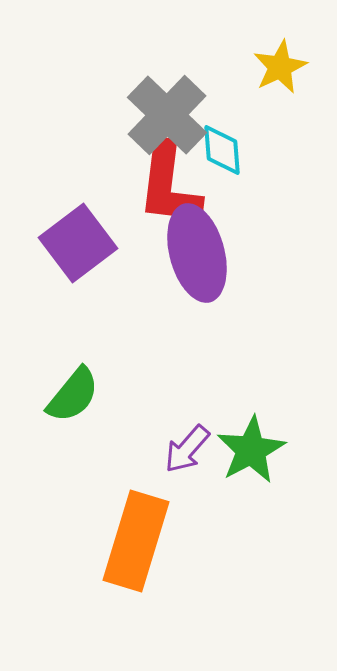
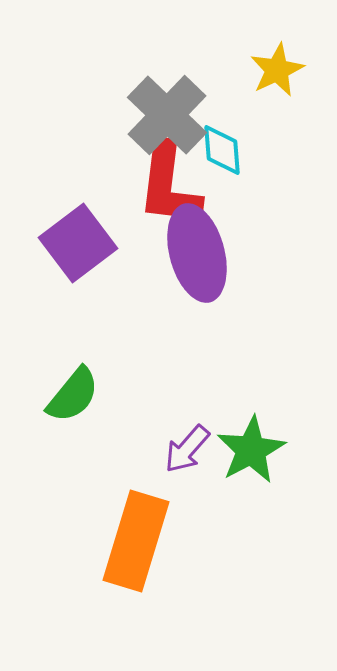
yellow star: moved 3 px left, 3 px down
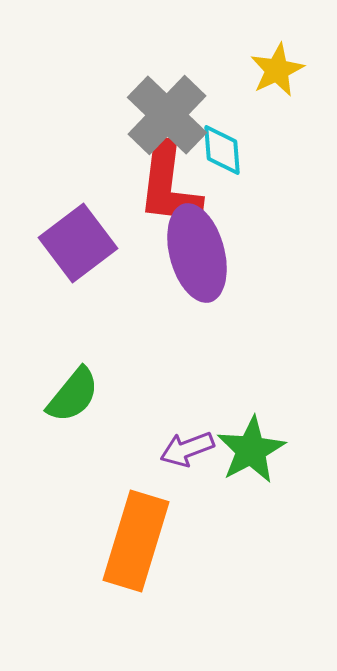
purple arrow: rotated 28 degrees clockwise
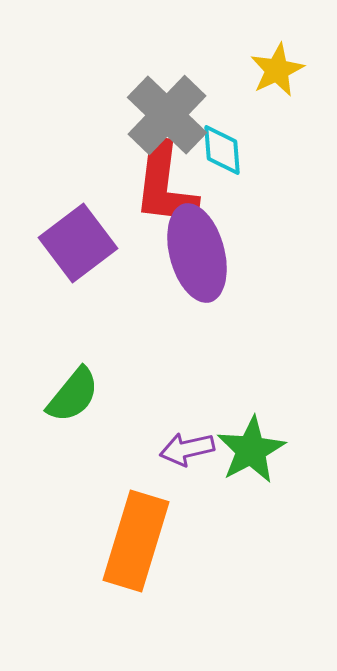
red L-shape: moved 4 px left
purple arrow: rotated 8 degrees clockwise
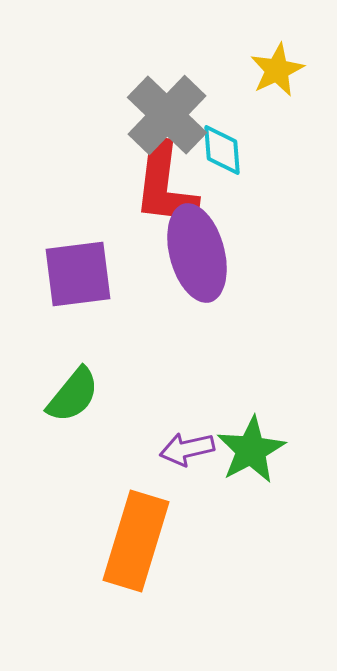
purple square: moved 31 px down; rotated 30 degrees clockwise
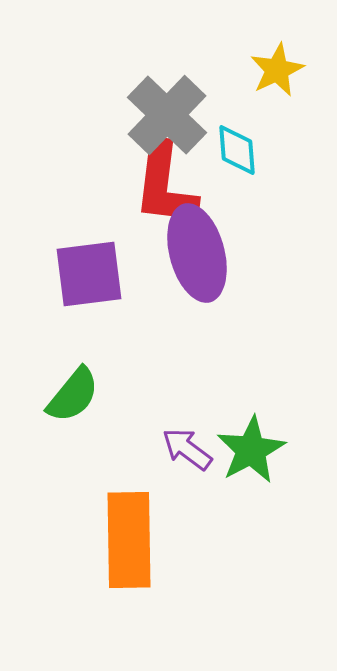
cyan diamond: moved 15 px right
purple square: moved 11 px right
purple arrow: rotated 50 degrees clockwise
orange rectangle: moved 7 px left, 1 px up; rotated 18 degrees counterclockwise
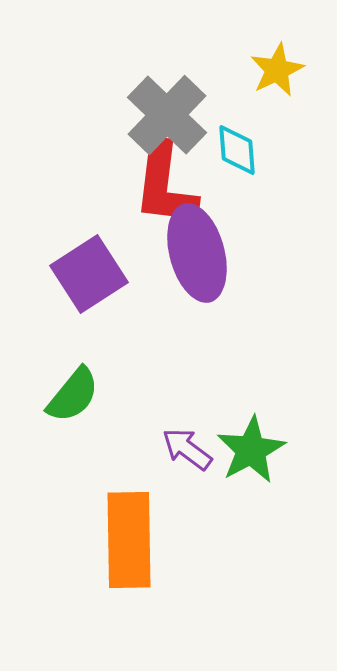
purple square: rotated 26 degrees counterclockwise
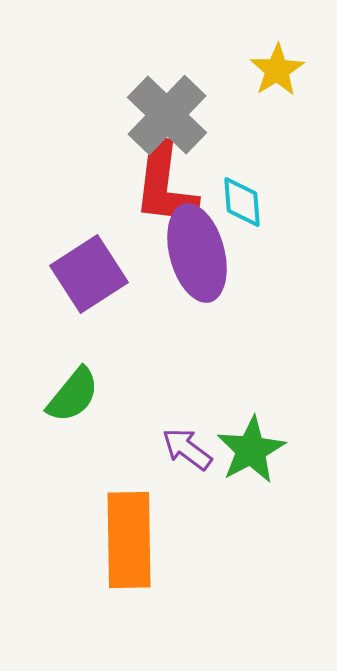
yellow star: rotated 6 degrees counterclockwise
cyan diamond: moved 5 px right, 52 px down
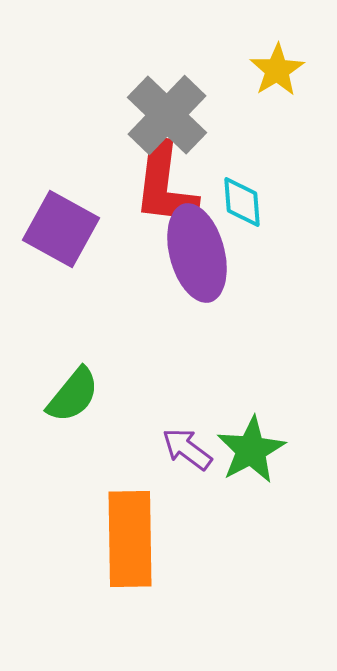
purple square: moved 28 px left, 45 px up; rotated 28 degrees counterclockwise
orange rectangle: moved 1 px right, 1 px up
